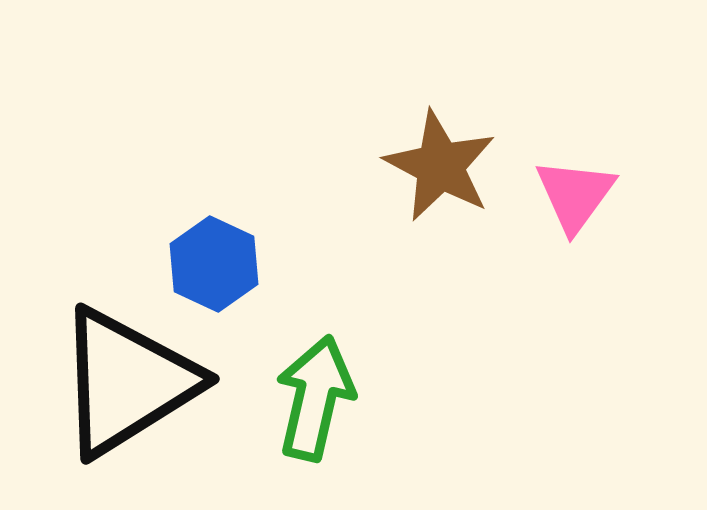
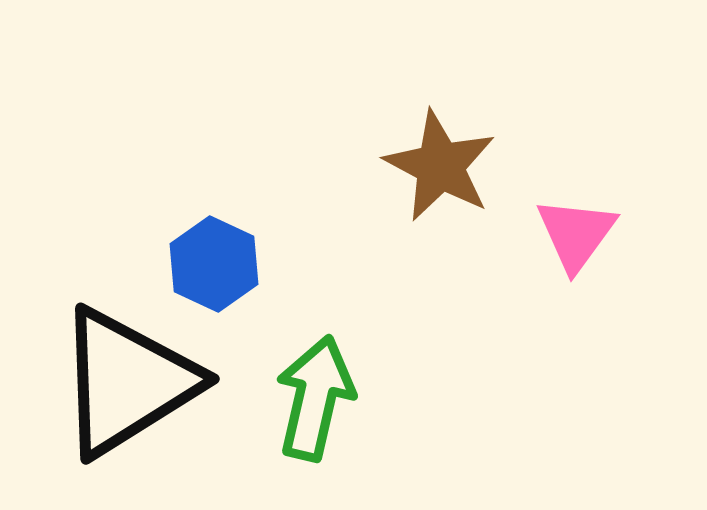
pink triangle: moved 1 px right, 39 px down
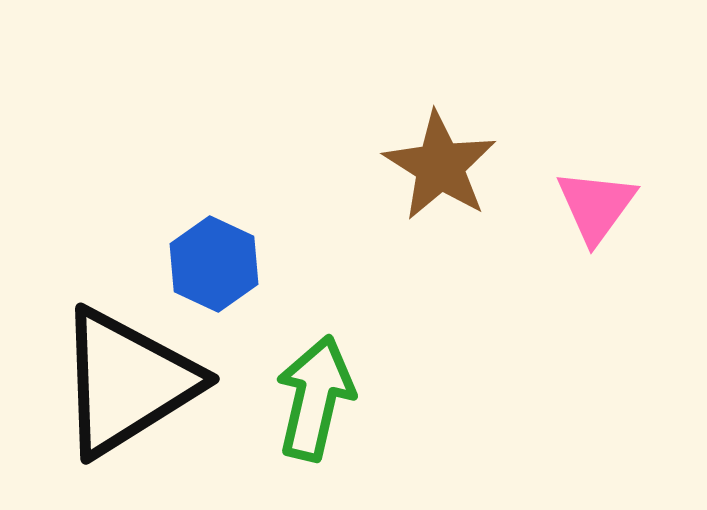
brown star: rotated 4 degrees clockwise
pink triangle: moved 20 px right, 28 px up
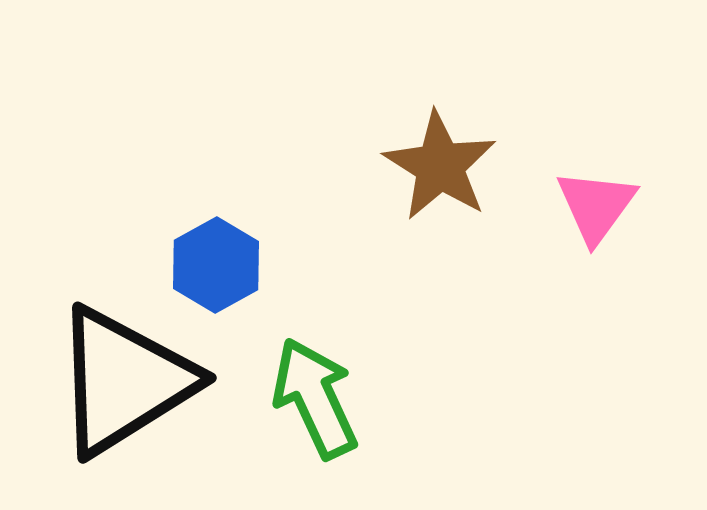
blue hexagon: moved 2 px right, 1 px down; rotated 6 degrees clockwise
black triangle: moved 3 px left, 1 px up
green arrow: rotated 38 degrees counterclockwise
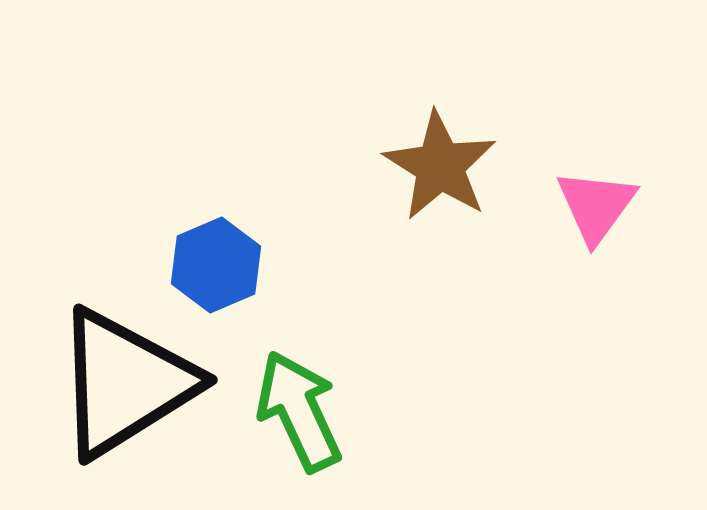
blue hexagon: rotated 6 degrees clockwise
black triangle: moved 1 px right, 2 px down
green arrow: moved 16 px left, 13 px down
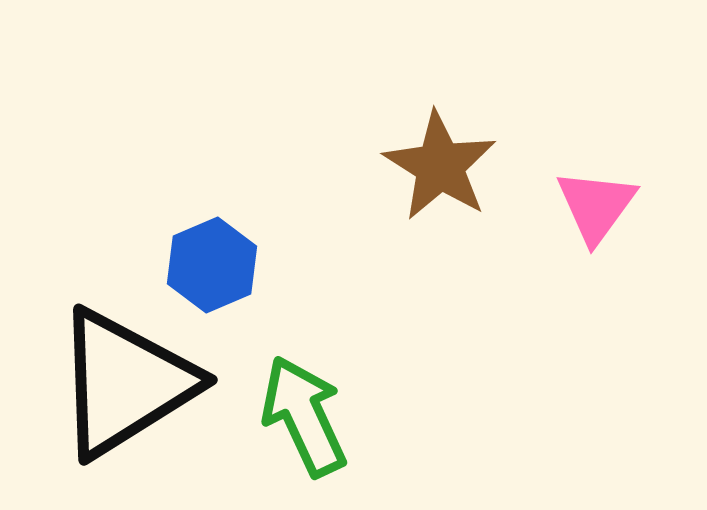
blue hexagon: moved 4 px left
green arrow: moved 5 px right, 5 px down
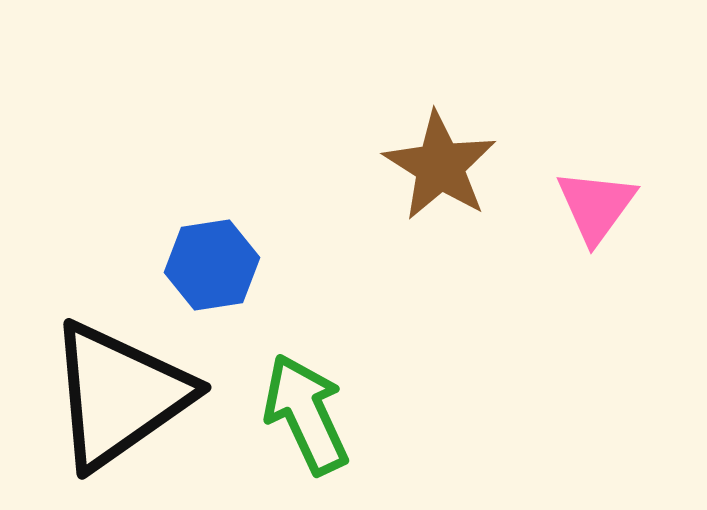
blue hexagon: rotated 14 degrees clockwise
black triangle: moved 6 px left, 12 px down; rotated 3 degrees counterclockwise
green arrow: moved 2 px right, 2 px up
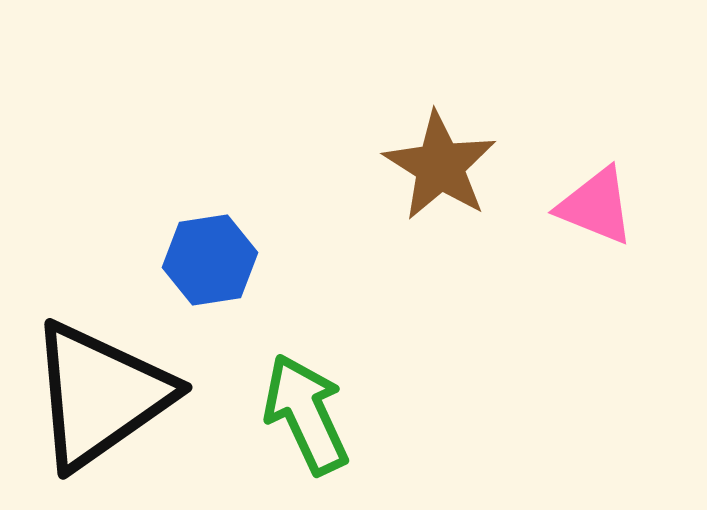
pink triangle: rotated 44 degrees counterclockwise
blue hexagon: moved 2 px left, 5 px up
black triangle: moved 19 px left
